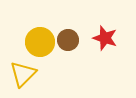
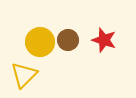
red star: moved 1 px left, 2 px down
yellow triangle: moved 1 px right, 1 px down
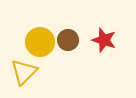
yellow triangle: moved 3 px up
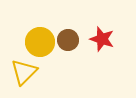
red star: moved 2 px left, 1 px up
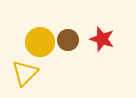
yellow triangle: moved 1 px right, 1 px down
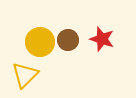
yellow triangle: moved 2 px down
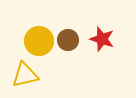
yellow circle: moved 1 px left, 1 px up
yellow triangle: rotated 32 degrees clockwise
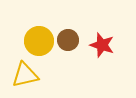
red star: moved 6 px down
